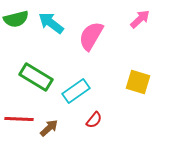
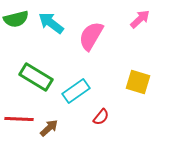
red semicircle: moved 7 px right, 3 px up
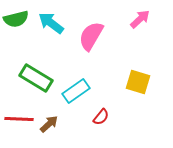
green rectangle: moved 1 px down
brown arrow: moved 4 px up
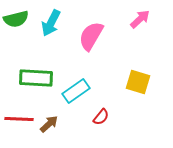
cyan arrow: rotated 100 degrees counterclockwise
green rectangle: rotated 28 degrees counterclockwise
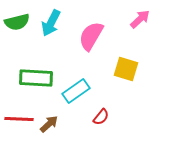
green semicircle: moved 1 px right, 3 px down
yellow square: moved 12 px left, 13 px up
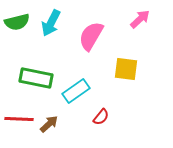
yellow square: rotated 10 degrees counterclockwise
green rectangle: rotated 8 degrees clockwise
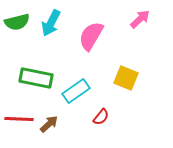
yellow square: moved 9 px down; rotated 15 degrees clockwise
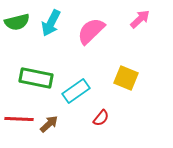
pink semicircle: moved 5 px up; rotated 16 degrees clockwise
red semicircle: moved 1 px down
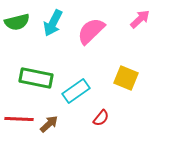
cyan arrow: moved 2 px right
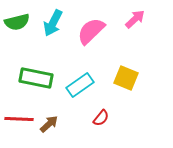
pink arrow: moved 5 px left
cyan rectangle: moved 4 px right, 6 px up
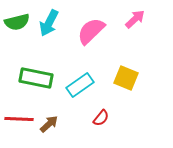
cyan arrow: moved 4 px left
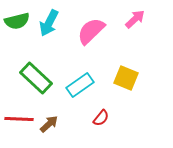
green semicircle: moved 1 px up
green rectangle: rotated 32 degrees clockwise
